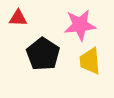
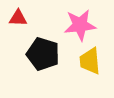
black pentagon: rotated 16 degrees counterclockwise
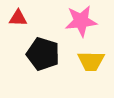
pink star: moved 1 px right, 4 px up
yellow trapezoid: moved 1 px right; rotated 84 degrees counterclockwise
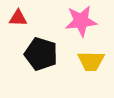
black pentagon: moved 2 px left
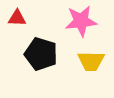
red triangle: moved 1 px left
